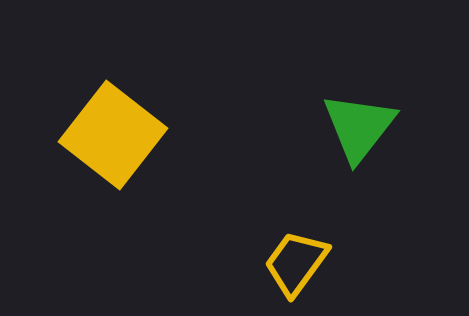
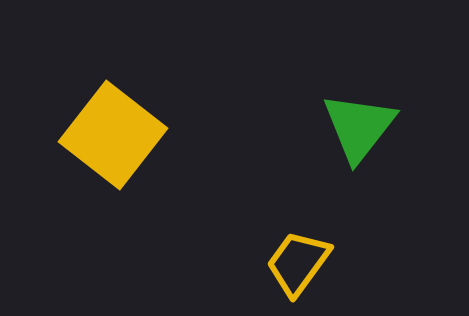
yellow trapezoid: moved 2 px right
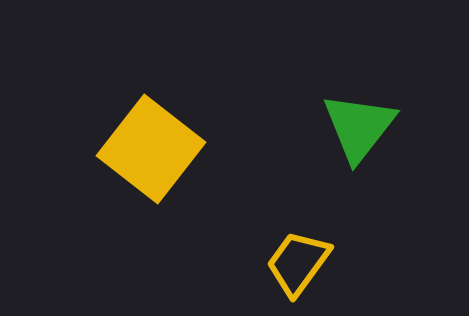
yellow square: moved 38 px right, 14 px down
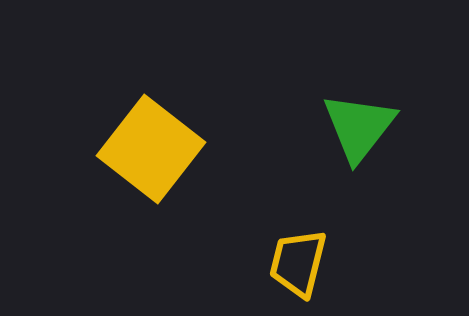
yellow trapezoid: rotated 22 degrees counterclockwise
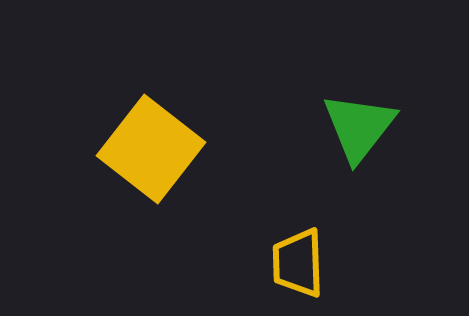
yellow trapezoid: rotated 16 degrees counterclockwise
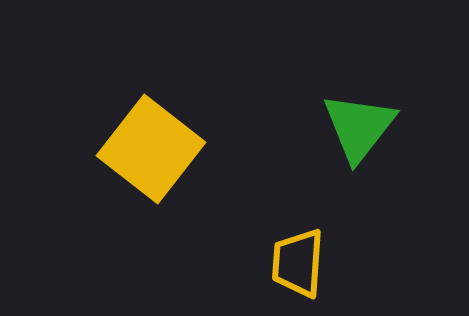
yellow trapezoid: rotated 6 degrees clockwise
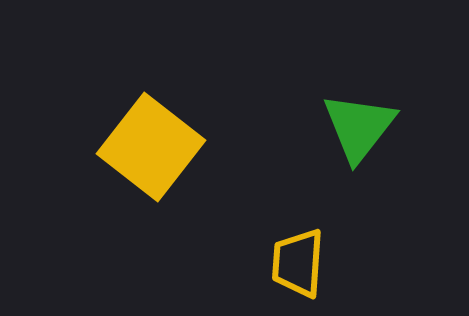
yellow square: moved 2 px up
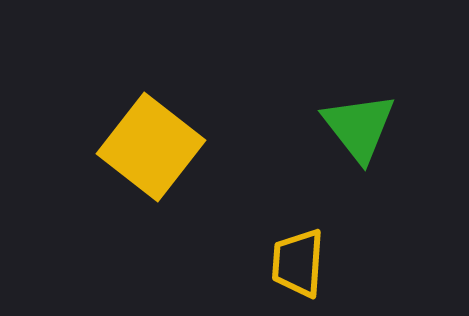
green triangle: rotated 16 degrees counterclockwise
